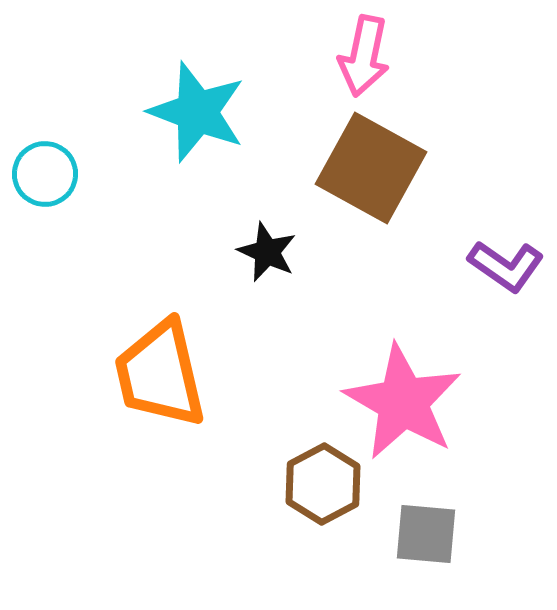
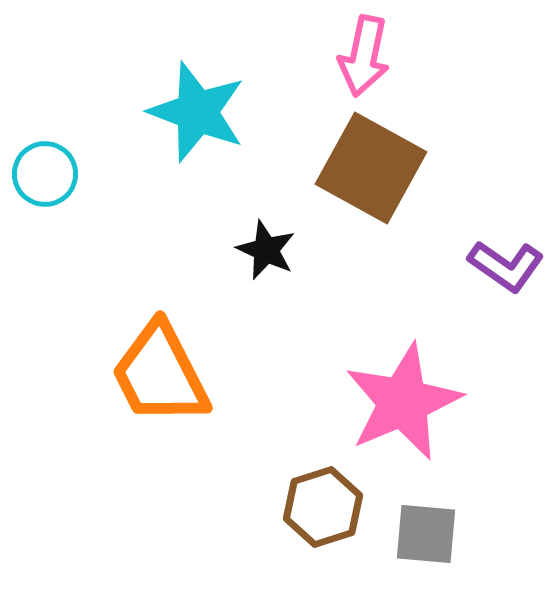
black star: moved 1 px left, 2 px up
orange trapezoid: rotated 14 degrees counterclockwise
pink star: rotated 19 degrees clockwise
brown hexagon: moved 23 px down; rotated 10 degrees clockwise
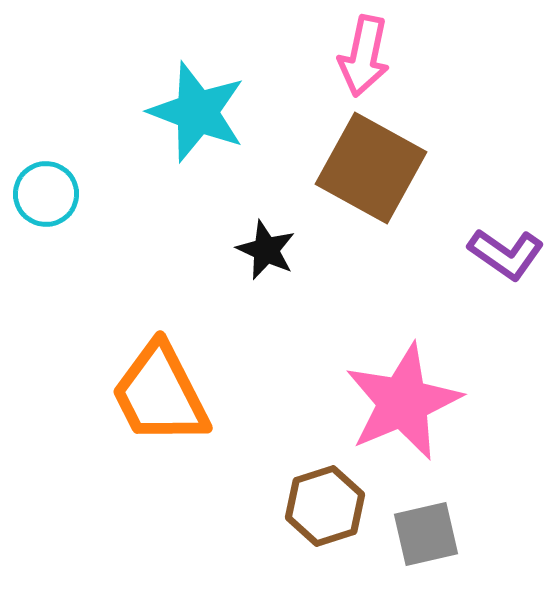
cyan circle: moved 1 px right, 20 px down
purple L-shape: moved 12 px up
orange trapezoid: moved 20 px down
brown hexagon: moved 2 px right, 1 px up
gray square: rotated 18 degrees counterclockwise
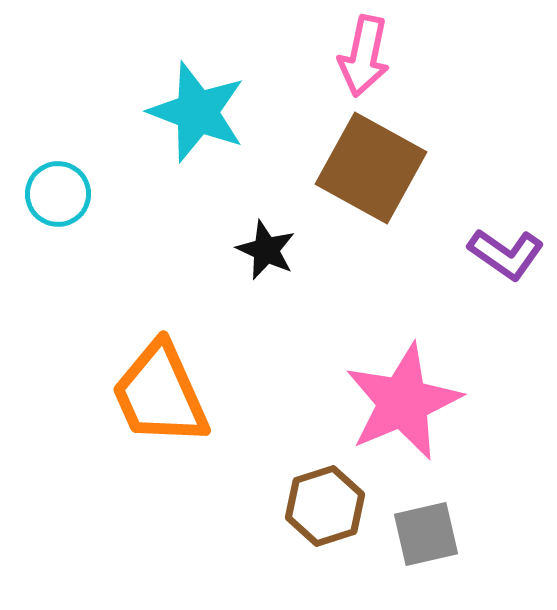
cyan circle: moved 12 px right
orange trapezoid: rotated 3 degrees clockwise
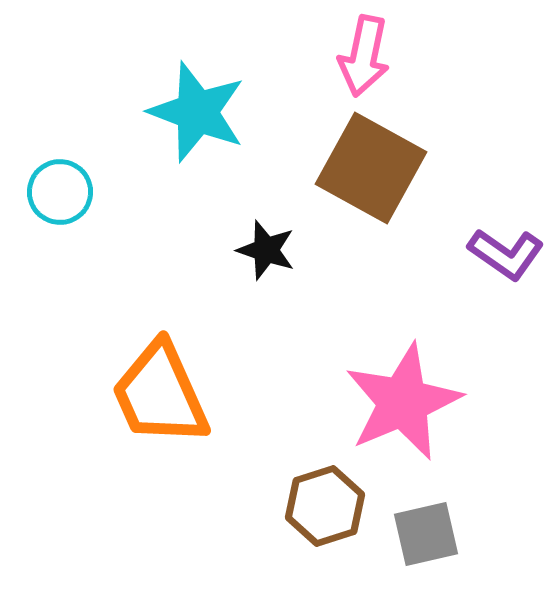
cyan circle: moved 2 px right, 2 px up
black star: rotated 6 degrees counterclockwise
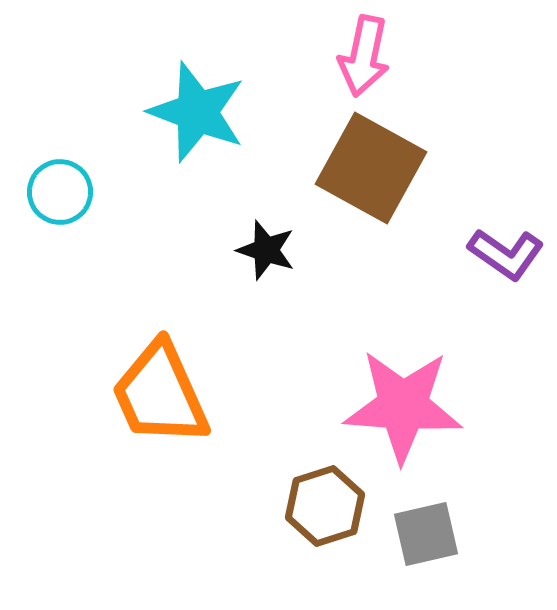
pink star: moved 4 px down; rotated 27 degrees clockwise
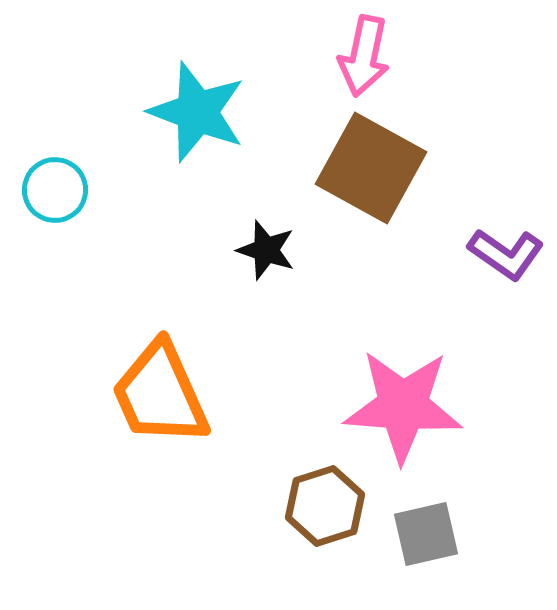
cyan circle: moved 5 px left, 2 px up
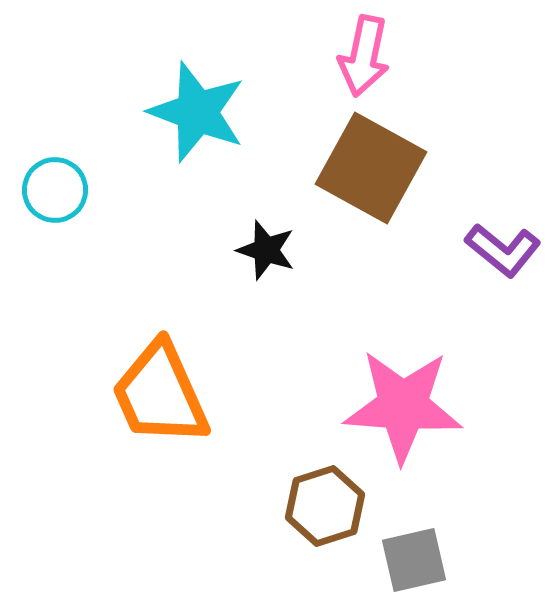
purple L-shape: moved 3 px left, 4 px up; rotated 4 degrees clockwise
gray square: moved 12 px left, 26 px down
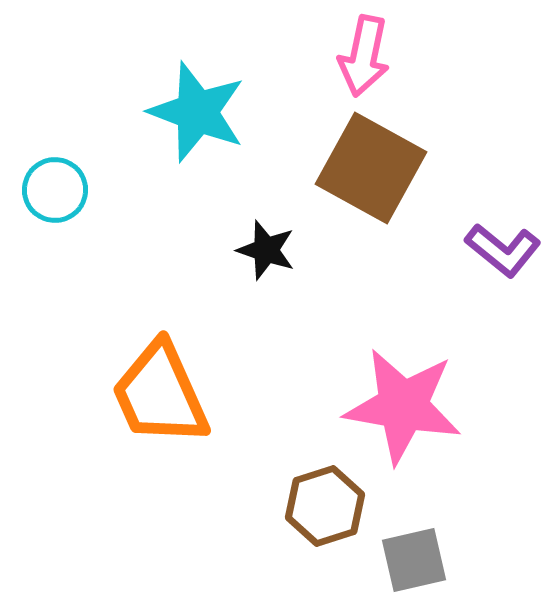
pink star: rotated 6 degrees clockwise
